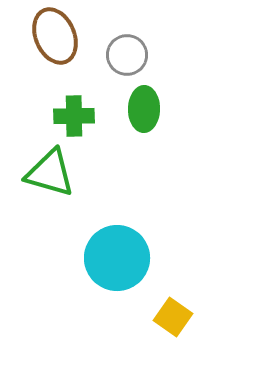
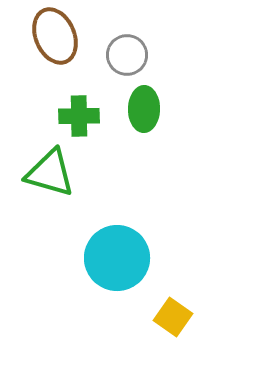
green cross: moved 5 px right
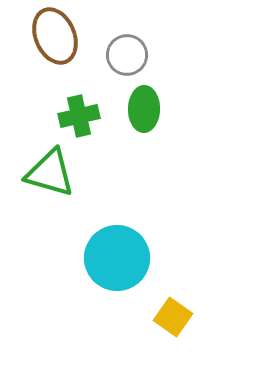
green cross: rotated 12 degrees counterclockwise
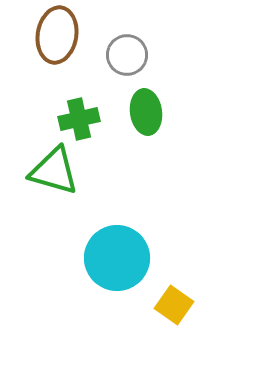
brown ellipse: moved 2 px right, 1 px up; rotated 32 degrees clockwise
green ellipse: moved 2 px right, 3 px down; rotated 9 degrees counterclockwise
green cross: moved 3 px down
green triangle: moved 4 px right, 2 px up
yellow square: moved 1 px right, 12 px up
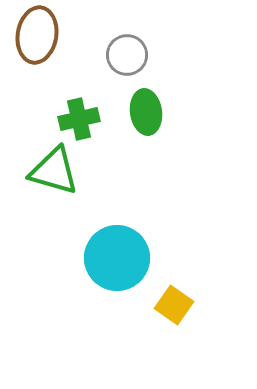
brown ellipse: moved 20 px left
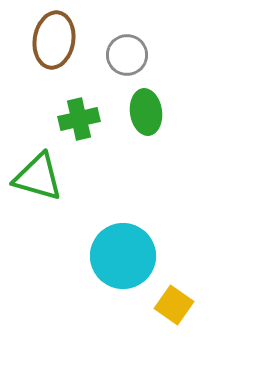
brown ellipse: moved 17 px right, 5 px down
green triangle: moved 16 px left, 6 px down
cyan circle: moved 6 px right, 2 px up
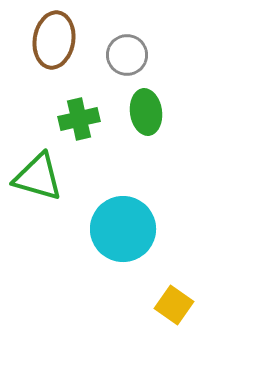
cyan circle: moved 27 px up
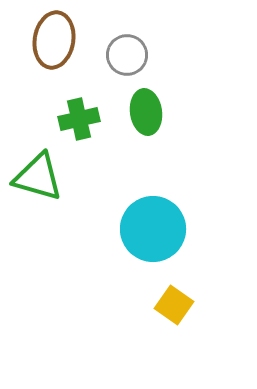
cyan circle: moved 30 px right
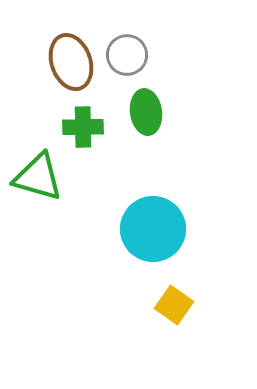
brown ellipse: moved 17 px right, 22 px down; rotated 28 degrees counterclockwise
green cross: moved 4 px right, 8 px down; rotated 12 degrees clockwise
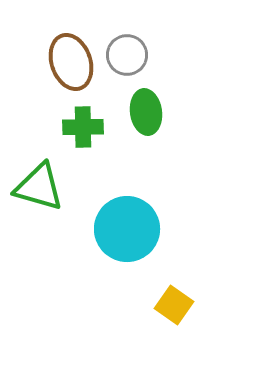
green triangle: moved 1 px right, 10 px down
cyan circle: moved 26 px left
